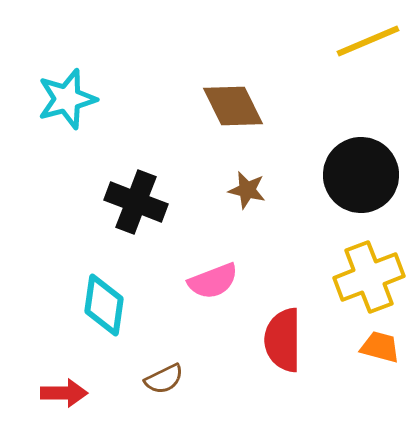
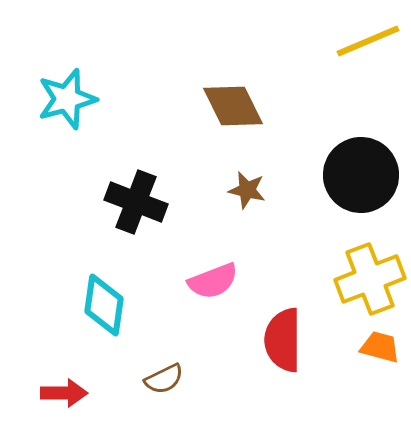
yellow cross: moved 1 px right, 2 px down
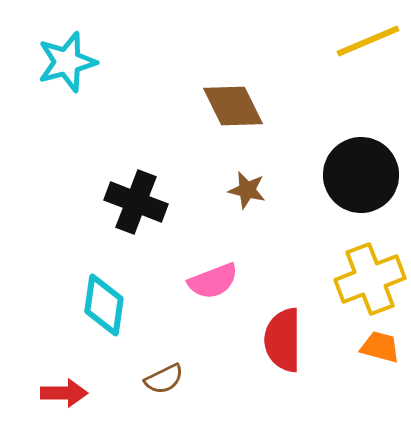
cyan star: moved 37 px up
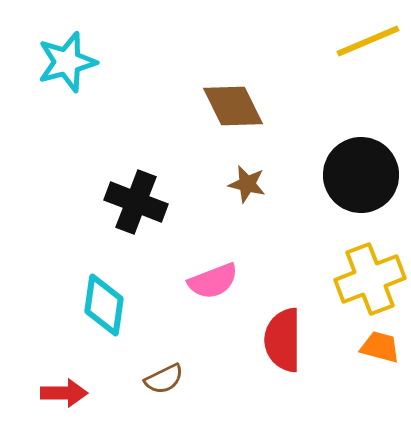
brown star: moved 6 px up
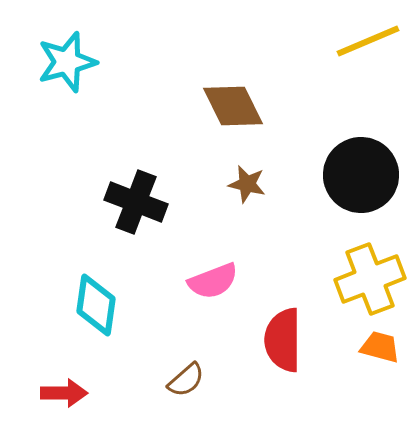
cyan diamond: moved 8 px left
brown semicircle: moved 22 px right, 1 px down; rotated 15 degrees counterclockwise
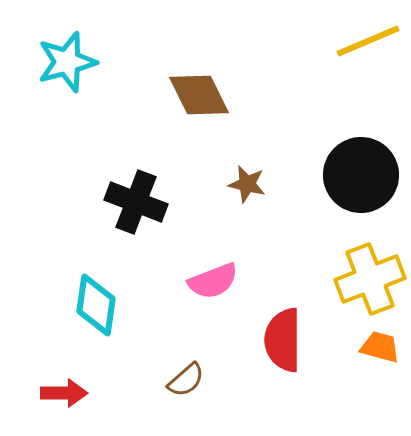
brown diamond: moved 34 px left, 11 px up
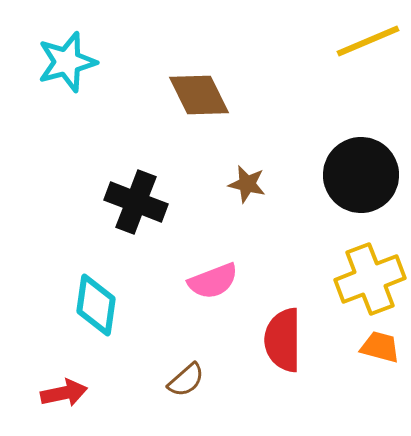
red arrow: rotated 12 degrees counterclockwise
